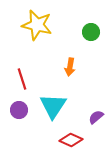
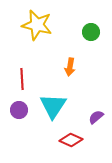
red line: rotated 15 degrees clockwise
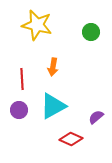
orange arrow: moved 17 px left
cyan triangle: rotated 28 degrees clockwise
red diamond: moved 1 px up
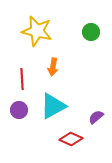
yellow star: moved 6 px down
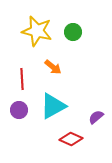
green circle: moved 18 px left
orange arrow: rotated 60 degrees counterclockwise
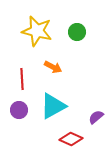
green circle: moved 4 px right
orange arrow: rotated 12 degrees counterclockwise
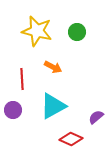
purple circle: moved 6 px left
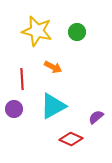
purple circle: moved 1 px right, 1 px up
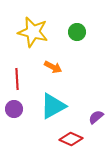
yellow star: moved 4 px left, 1 px down
red line: moved 5 px left
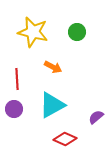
cyan triangle: moved 1 px left, 1 px up
red diamond: moved 6 px left
